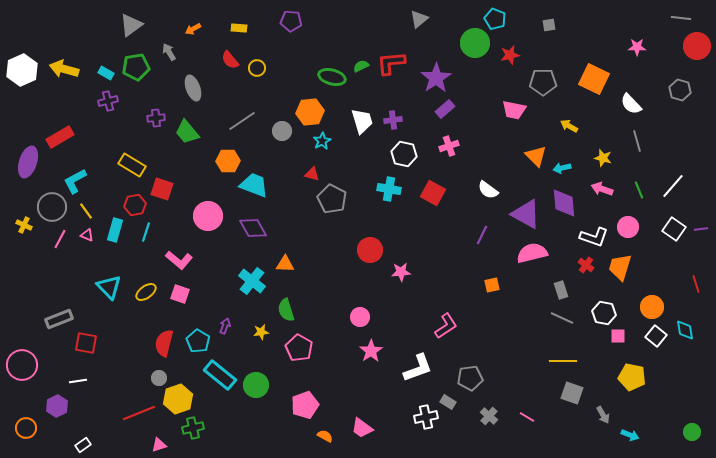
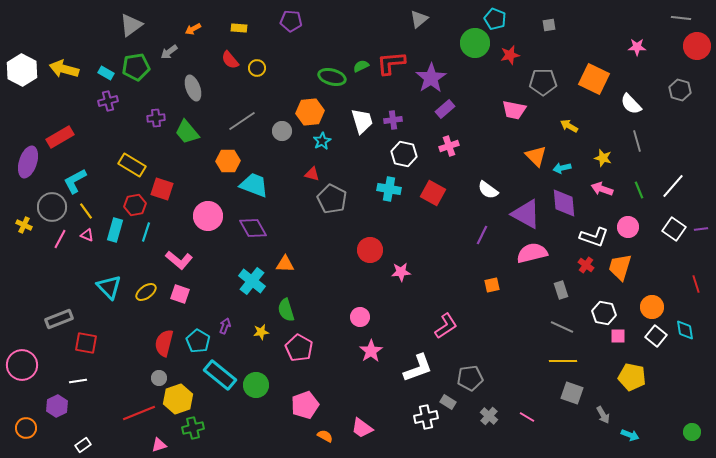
gray arrow at (169, 52): rotated 96 degrees counterclockwise
white hexagon at (22, 70): rotated 8 degrees counterclockwise
purple star at (436, 78): moved 5 px left
gray line at (562, 318): moved 9 px down
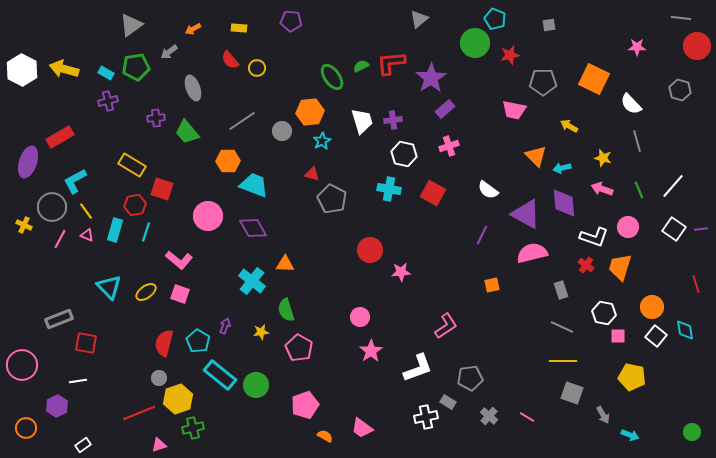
green ellipse at (332, 77): rotated 40 degrees clockwise
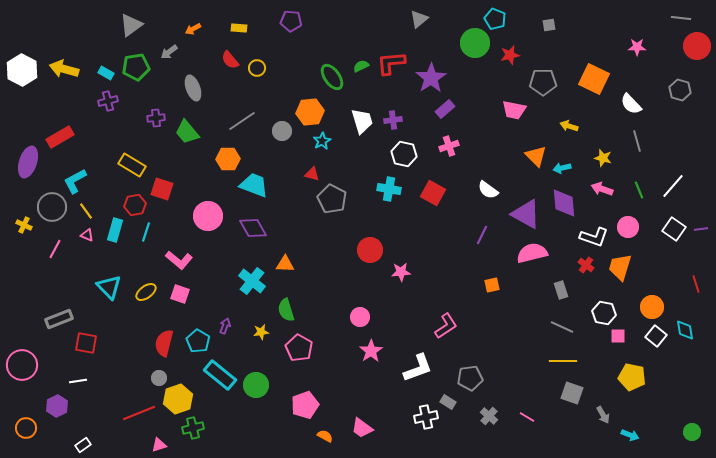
yellow arrow at (569, 126): rotated 12 degrees counterclockwise
orange hexagon at (228, 161): moved 2 px up
pink line at (60, 239): moved 5 px left, 10 px down
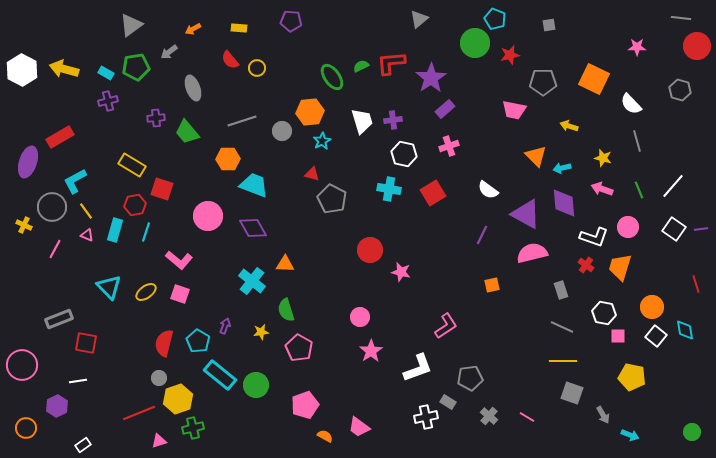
gray line at (242, 121): rotated 16 degrees clockwise
red square at (433, 193): rotated 30 degrees clockwise
pink star at (401, 272): rotated 18 degrees clockwise
pink trapezoid at (362, 428): moved 3 px left, 1 px up
pink triangle at (159, 445): moved 4 px up
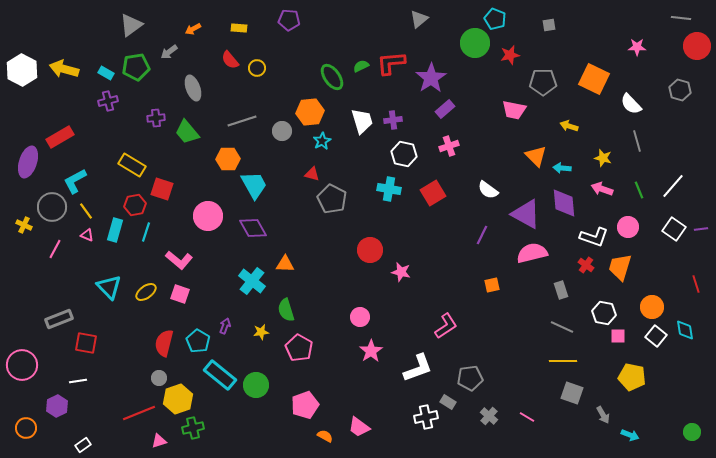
purple pentagon at (291, 21): moved 2 px left, 1 px up
cyan arrow at (562, 168): rotated 18 degrees clockwise
cyan trapezoid at (254, 185): rotated 40 degrees clockwise
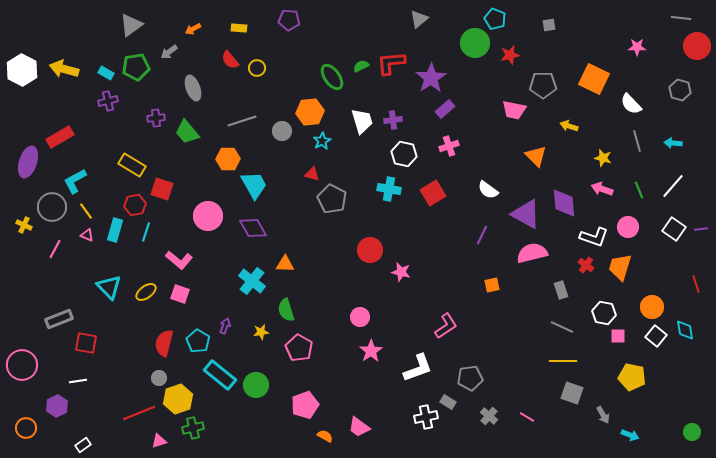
gray pentagon at (543, 82): moved 3 px down
cyan arrow at (562, 168): moved 111 px right, 25 px up
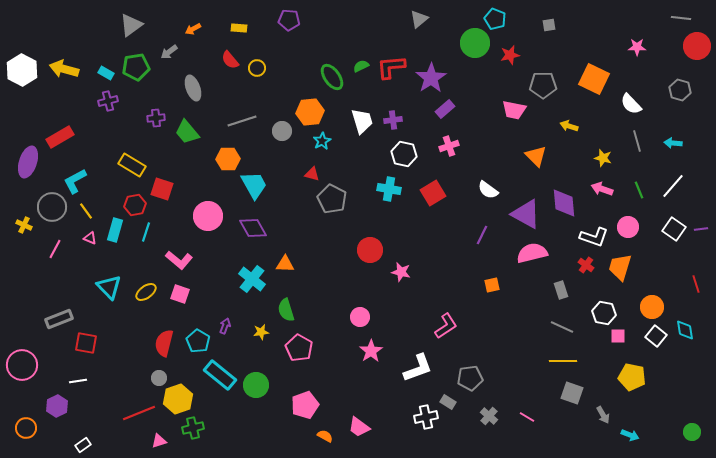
red L-shape at (391, 63): moved 4 px down
pink triangle at (87, 235): moved 3 px right, 3 px down
cyan cross at (252, 281): moved 2 px up
